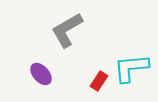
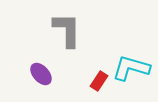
gray L-shape: rotated 120 degrees clockwise
cyan L-shape: rotated 21 degrees clockwise
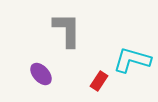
cyan L-shape: moved 1 px right, 8 px up
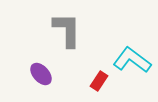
cyan L-shape: rotated 21 degrees clockwise
